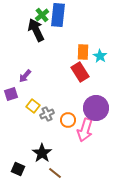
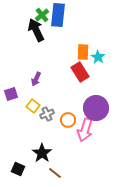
cyan star: moved 2 px left, 1 px down
purple arrow: moved 11 px right, 3 px down; rotated 16 degrees counterclockwise
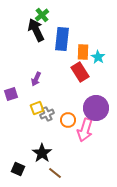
blue rectangle: moved 4 px right, 24 px down
yellow square: moved 4 px right, 2 px down; rotated 32 degrees clockwise
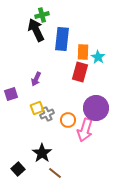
green cross: rotated 24 degrees clockwise
red rectangle: rotated 48 degrees clockwise
black square: rotated 24 degrees clockwise
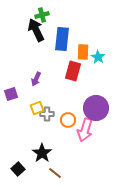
red rectangle: moved 7 px left, 1 px up
gray cross: rotated 24 degrees clockwise
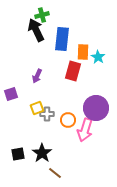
purple arrow: moved 1 px right, 3 px up
black square: moved 15 px up; rotated 32 degrees clockwise
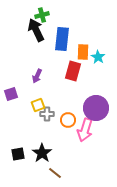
yellow square: moved 1 px right, 3 px up
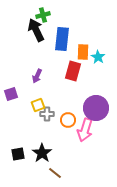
green cross: moved 1 px right
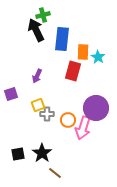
pink arrow: moved 2 px left, 2 px up
